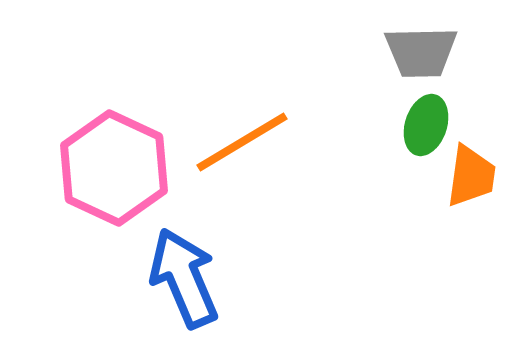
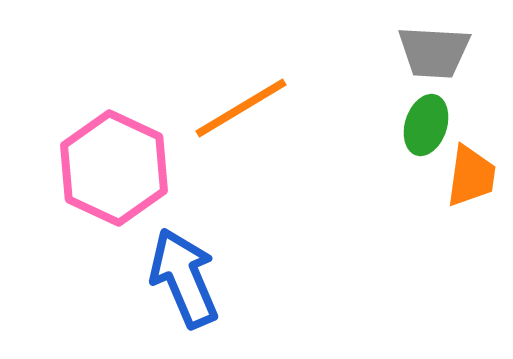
gray trapezoid: moved 13 px right; rotated 4 degrees clockwise
orange line: moved 1 px left, 34 px up
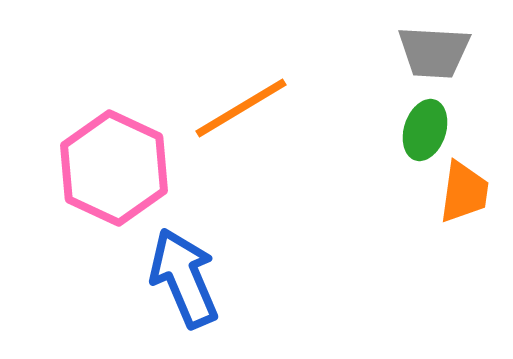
green ellipse: moved 1 px left, 5 px down
orange trapezoid: moved 7 px left, 16 px down
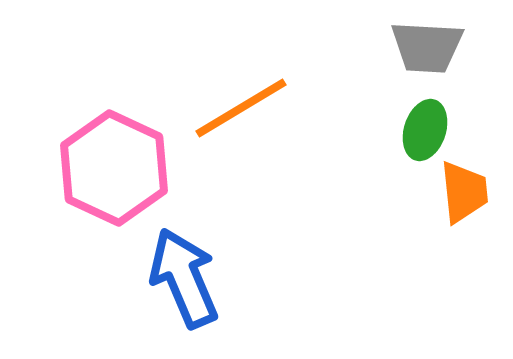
gray trapezoid: moved 7 px left, 5 px up
orange trapezoid: rotated 14 degrees counterclockwise
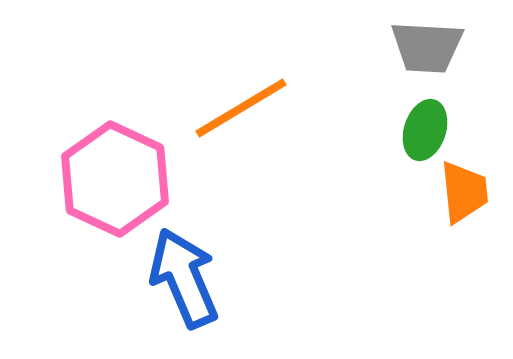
pink hexagon: moved 1 px right, 11 px down
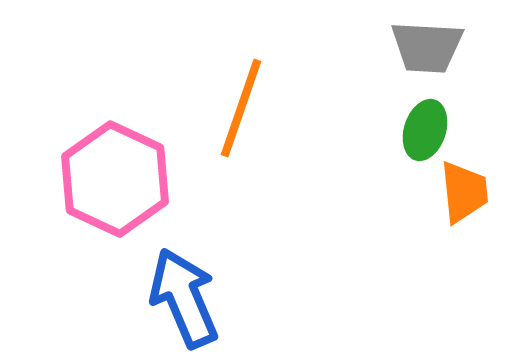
orange line: rotated 40 degrees counterclockwise
blue arrow: moved 20 px down
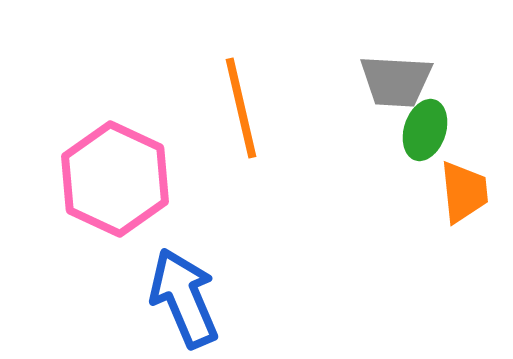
gray trapezoid: moved 31 px left, 34 px down
orange line: rotated 32 degrees counterclockwise
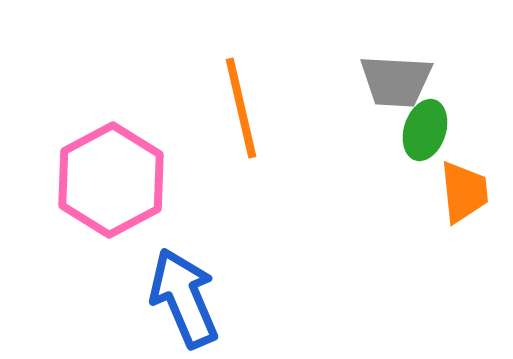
pink hexagon: moved 4 px left, 1 px down; rotated 7 degrees clockwise
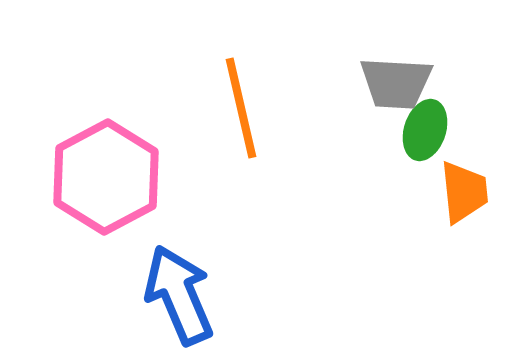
gray trapezoid: moved 2 px down
pink hexagon: moved 5 px left, 3 px up
blue arrow: moved 5 px left, 3 px up
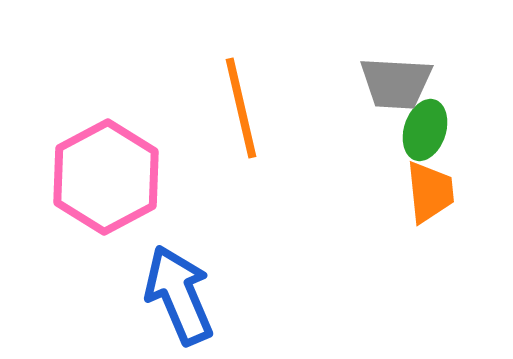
orange trapezoid: moved 34 px left
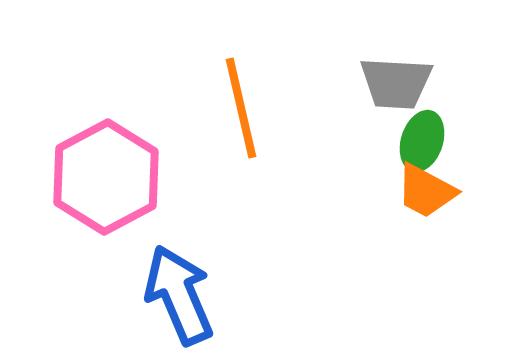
green ellipse: moved 3 px left, 11 px down
orange trapezoid: moved 4 px left, 1 px up; rotated 124 degrees clockwise
